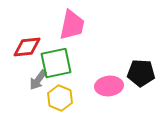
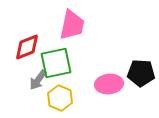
red diamond: rotated 16 degrees counterclockwise
pink ellipse: moved 2 px up
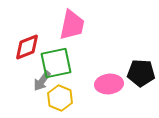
gray arrow: moved 4 px right, 1 px down
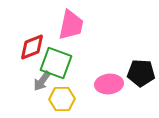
pink trapezoid: moved 1 px left
red diamond: moved 5 px right
green square: rotated 32 degrees clockwise
yellow hexagon: moved 2 px right, 1 px down; rotated 25 degrees counterclockwise
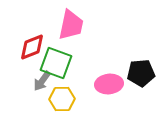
black pentagon: rotated 8 degrees counterclockwise
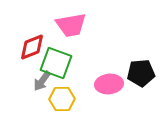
pink trapezoid: rotated 68 degrees clockwise
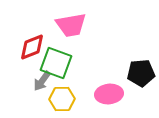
pink ellipse: moved 10 px down
